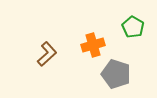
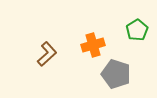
green pentagon: moved 4 px right, 3 px down; rotated 10 degrees clockwise
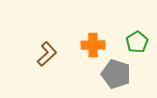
green pentagon: moved 12 px down
orange cross: rotated 15 degrees clockwise
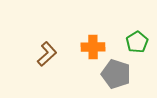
orange cross: moved 2 px down
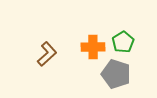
green pentagon: moved 14 px left
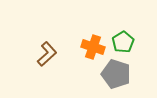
orange cross: rotated 20 degrees clockwise
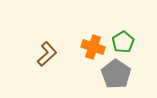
gray pentagon: rotated 16 degrees clockwise
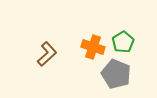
gray pentagon: rotated 12 degrees counterclockwise
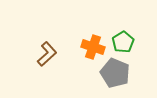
gray pentagon: moved 1 px left, 1 px up
